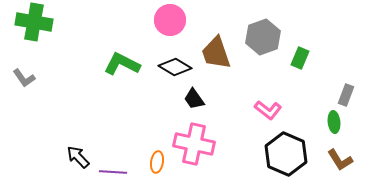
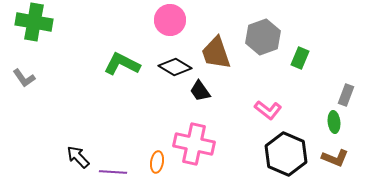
black trapezoid: moved 6 px right, 8 px up
brown L-shape: moved 5 px left, 2 px up; rotated 36 degrees counterclockwise
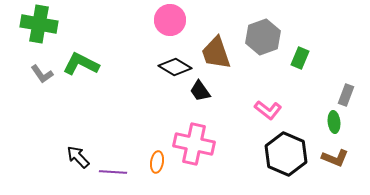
green cross: moved 5 px right, 2 px down
green L-shape: moved 41 px left
gray L-shape: moved 18 px right, 4 px up
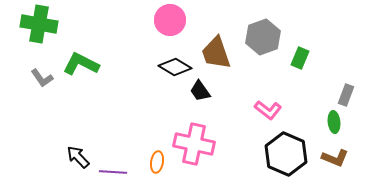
gray L-shape: moved 4 px down
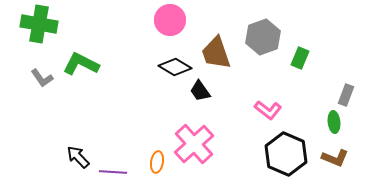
pink cross: rotated 36 degrees clockwise
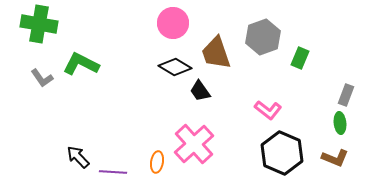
pink circle: moved 3 px right, 3 px down
green ellipse: moved 6 px right, 1 px down
black hexagon: moved 4 px left, 1 px up
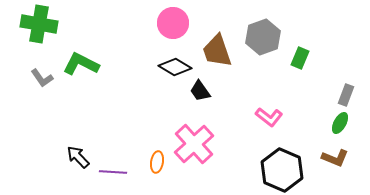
brown trapezoid: moved 1 px right, 2 px up
pink L-shape: moved 1 px right, 7 px down
green ellipse: rotated 35 degrees clockwise
black hexagon: moved 17 px down
